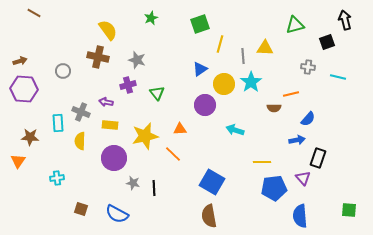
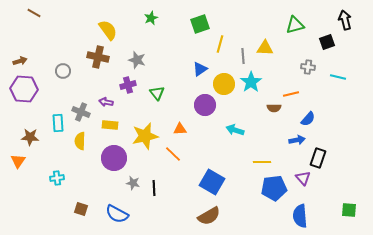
brown semicircle at (209, 216): rotated 110 degrees counterclockwise
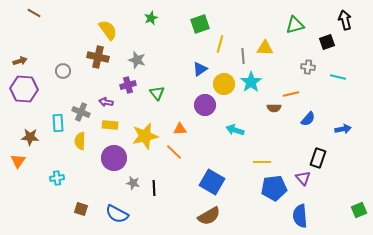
blue arrow at (297, 140): moved 46 px right, 11 px up
orange line at (173, 154): moved 1 px right, 2 px up
green square at (349, 210): moved 10 px right; rotated 28 degrees counterclockwise
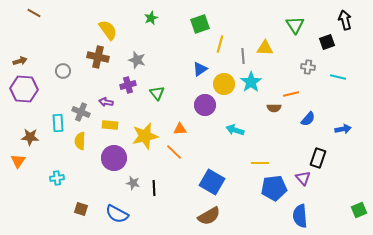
green triangle at (295, 25): rotated 48 degrees counterclockwise
yellow line at (262, 162): moved 2 px left, 1 px down
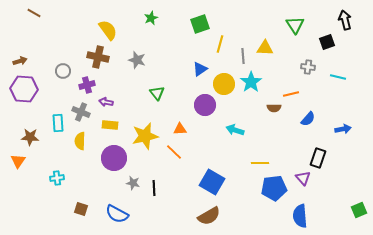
purple cross at (128, 85): moved 41 px left
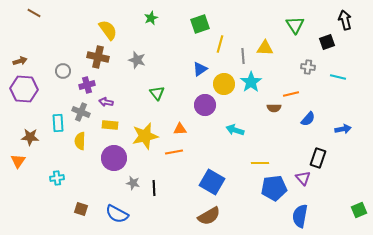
orange line at (174, 152): rotated 54 degrees counterclockwise
blue semicircle at (300, 216): rotated 15 degrees clockwise
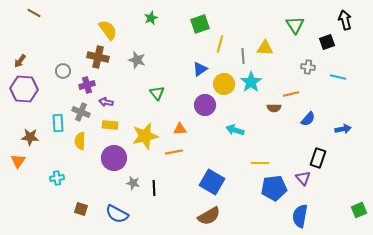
brown arrow at (20, 61): rotated 144 degrees clockwise
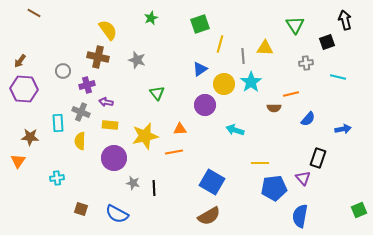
gray cross at (308, 67): moved 2 px left, 4 px up; rotated 16 degrees counterclockwise
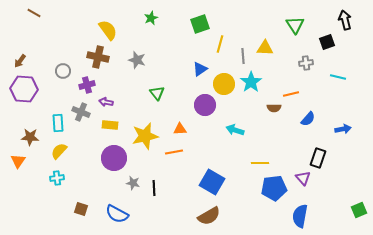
yellow semicircle at (80, 141): moved 21 px left, 10 px down; rotated 42 degrees clockwise
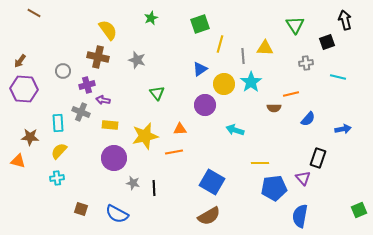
purple arrow at (106, 102): moved 3 px left, 2 px up
orange triangle at (18, 161): rotated 49 degrees counterclockwise
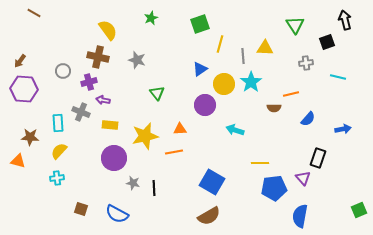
purple cross at (87, 85): moved 2 px right, 3 px up
